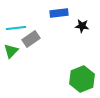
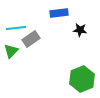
black star: moved 2 px left, 4 px down
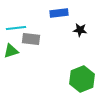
gray rectangle: rotated 42 degrees clockwise
green triangle: rotated 28 degrees clockwise
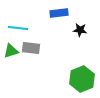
cyan line: moved 2 px right; rotated 12 degrees clockwise
gray rectangle: moved 9 px down
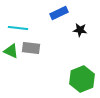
blue rectangle: rotated 18 degrees counterclockwise
green triangle: rotated 42 degrees clockwise
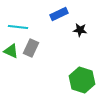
blue rectangle: moved 1 px down
cyan line: moved 1 px up
gray rectangle: rotated 72 degrees counterclockwise
green hexagon: moved 1 px down; rotated 20 degrees counterclockwise
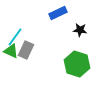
blue rectangle: moved 1 px left, 1 px up
cyan line: moved 3 px left, 10 px down; rotated 60 degrees counterclockwise
gray rectangle: moved 5 px left, 2 px down
green hexagon: moved 5 px left, 16 px up
